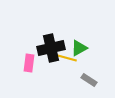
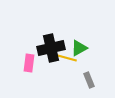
gray rectangle: rotated 35 degrees clockwise
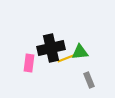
green triangle: moved 1 px right, 4 px down; rotated 24 degrees clockwise
yellow line: rotated 36 degrees counterclockwise
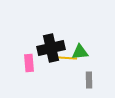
yellow line: rotated 24 degrees clockwise
pink rectangle: rotated 12 degrees counterclockwise
gray rectangle: rotated 21 degrees clockwise
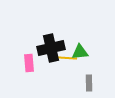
gray rectangle: moved 3 px down
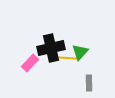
green triangle: rotated 42 degrees counterclockwise
pink rectangle: moved 1 px right; rotated 48 degrees clockwise
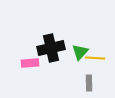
yellow line: moved 28 px right
pink rectangle: rotated 42 degrees clockwise
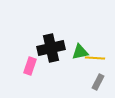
green triangle: rotated 36 degrees clockwise
pink rectangle: moved 3 px down; rotated 66 degrees counterclockwise
gray rectangle: moved 9 px right, 1 px up; rotated 28 degrees clockwise
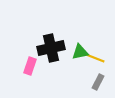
yellow line: rotated 18 degrees clockwise
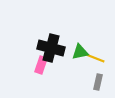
black cross: rotated 28 degrees clockwise
pink rectangle: moved 11 px right, 1 px up
gray rectangle: rotated 14 degrees counterclockwise
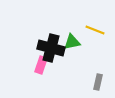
green triangle: moved 8 px left, 10 px up
yellow line: moved 28 px up
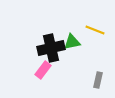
black cross: rotated 28 degrees counterclockwise
pink rectangle: moved 2 px right, 5 px down; rotated 18 degrees clockwise
gray rectangle: moved 2 px up
